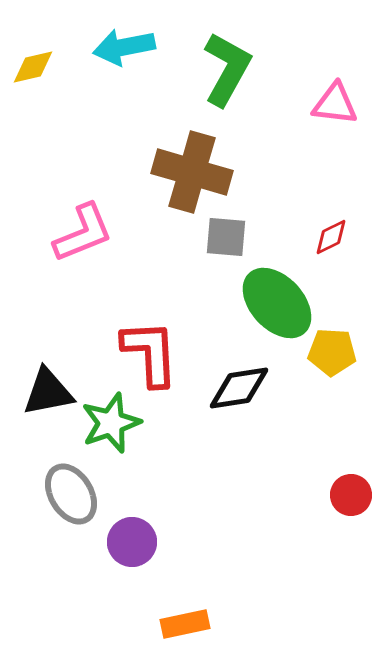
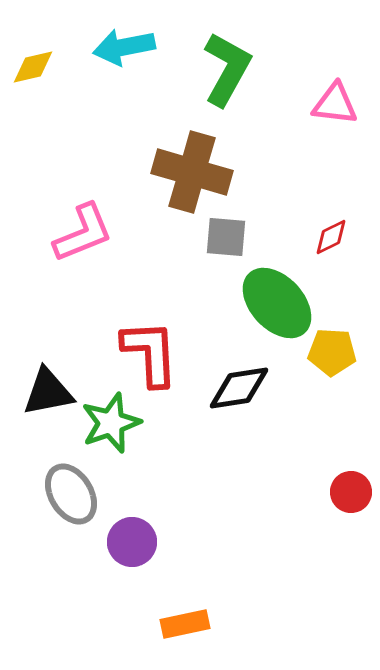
red circle: moved 3 px up
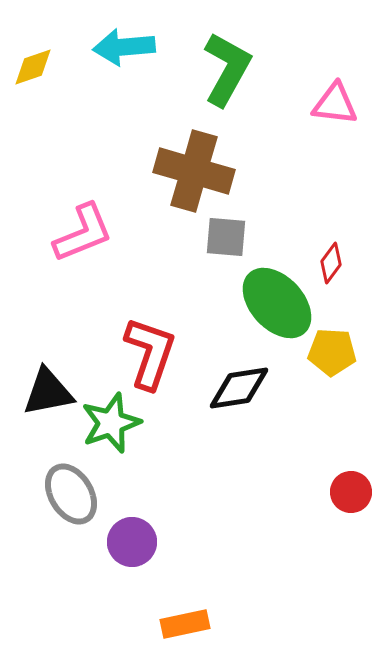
cyan arrow: rotated 6 degrees clockwise
yellow diamond: rotated 6 degrees counterclockwise
brown cross: moved 2 px right, 1 px up
red diamond: moved 26 px down; rotated 27 degrees counterclockwise
red L-shape: rotated 22 degrees clockwise
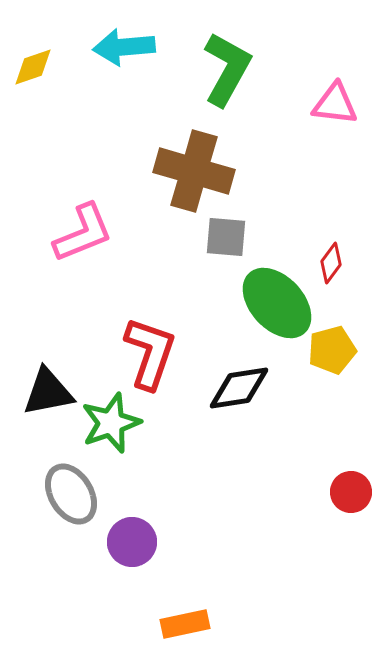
yellow pentagon: moved 2 px up; rotated 18 degrees counterclockwise
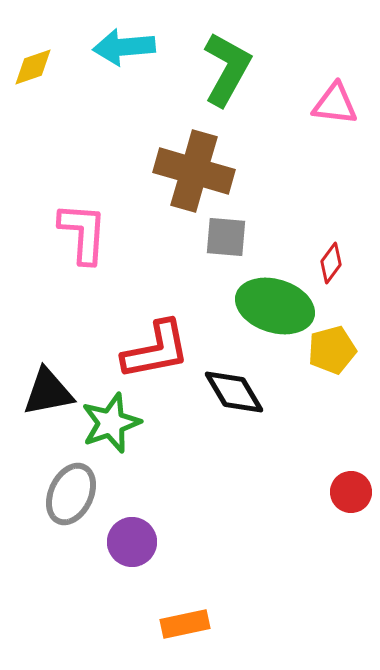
pink L-shape: rotated 64 degrees counterclockwise
green ellipse: moved 2 px left, 3 px down; rotated 30 degrees counterclockwise
red L-shape: moved 6 px right, 3 px up; rotated 60 degrees clockwise
black diamond: moved 5 px left, 4 px down; rotated 68 degrees clockwise
gray ellipse: rotated 56 degrees clockwise
